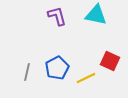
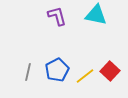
red square: moved 10 px down; rotated 18 degrees clockwise
blue pentagon: moved 2 px down
gray line: moved 1 px right
yellow line: moved 1 px left, 2 px up; rotated 12 degrees counterclockwise
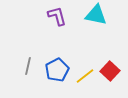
gray line: moved 6 px up
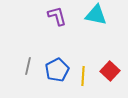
yellow line: moved 2 px left; rotated 48 degrees counterclockwise
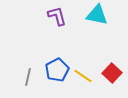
cyan triangle: moved 1 px right
gray line: moved 11 px down
red square: moved 2 px right, 2 px down
yellow line: rotated 60 degrees counterclockwise
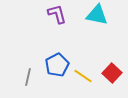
purple L-shape: moved 2 px up
blue pentagon: moved 5 px up
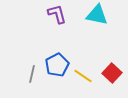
gray line: moved 4 px right, 3 px up
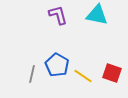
purple L-shape: moved 1 px right, 1 px down
blue pentagon: rotated 15 degrees counterclockwise
red square: rotated 24 degrees counterclockwise
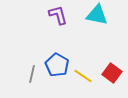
red square: rotated 18 degrees clockwise
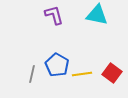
purple L-shape: moved 4 px left
yellow line: moved 1 px left, 2 px up; rotated 42 degrees counterclockwise
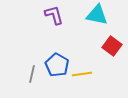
red square: moved 27 px up
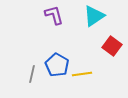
cyan triangle: moved 3 px left, 1 px down; rotated 45 degrees counterclockwise
